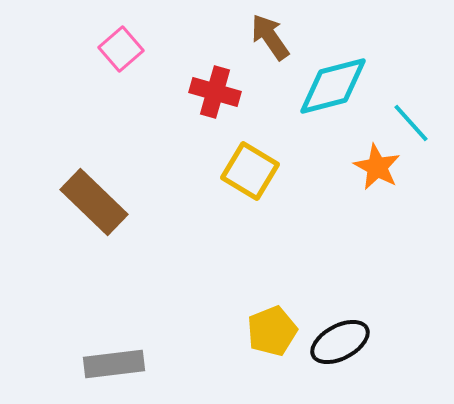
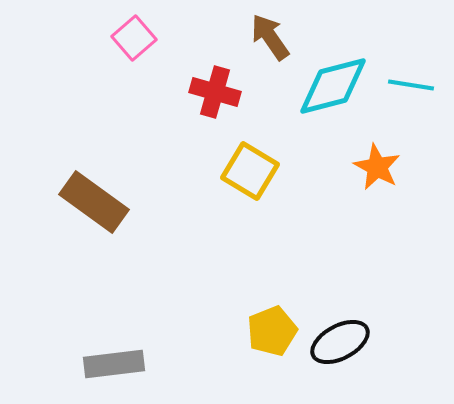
pink square: moved 13 px right, 11 px up
cyan line: moved 38 px up; rotated 39 degrees counterclockwise
brown rectangle: rotated 8 degrees counterclockwise
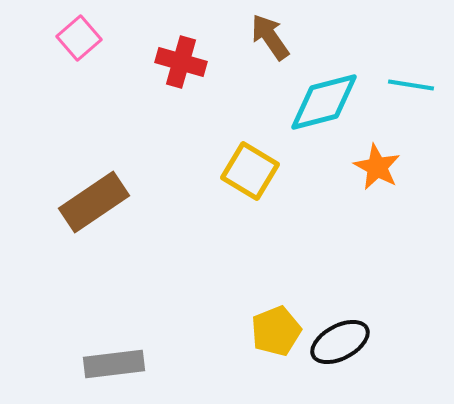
pink square: moved 55 px left
cyan diamond: moved 9 px left, 16 px down
red cross: moved 34 px left, 30 px up
brown rectangle: rotated 70 degrees counterclockwise
yellow pentagon: moved 4 px right
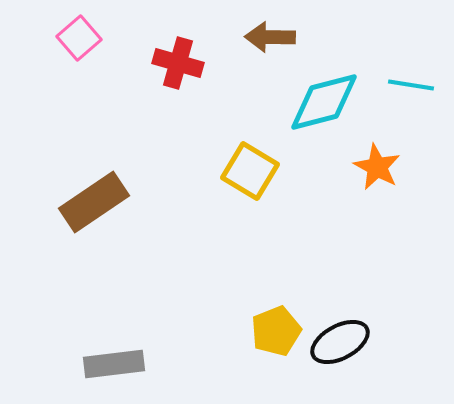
brown arrow: rotated 54 degrees counterclockwise
red cross: moved 3 px left, 1 px down
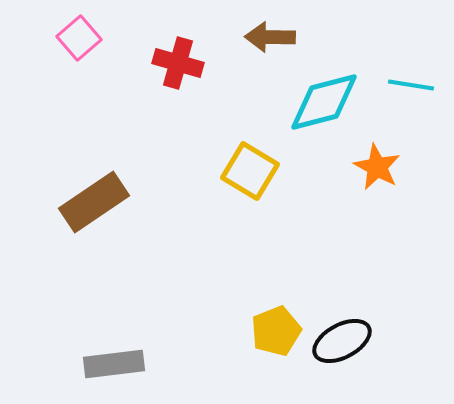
black ellipse: moved 2 px right, 1 px up
